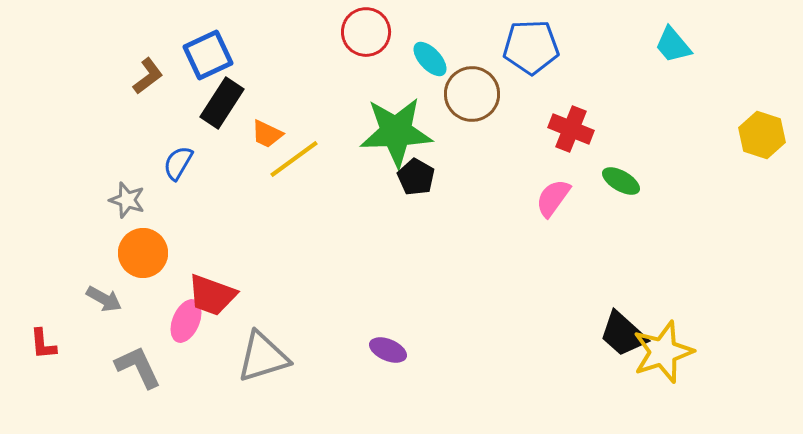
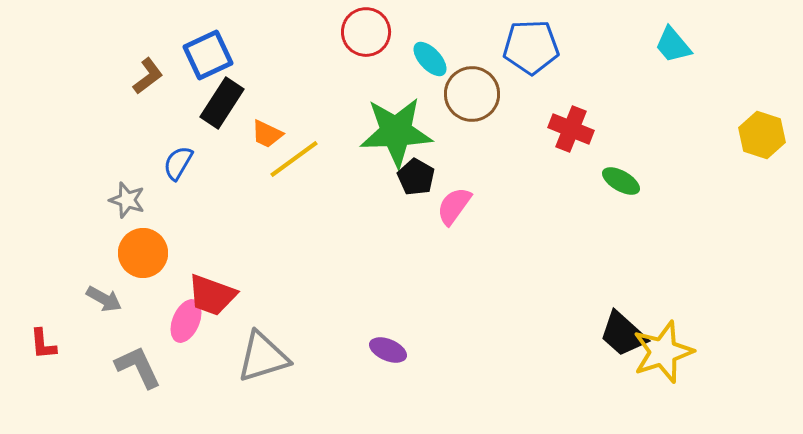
pink semicircle: moved 99 px left, 8 px down
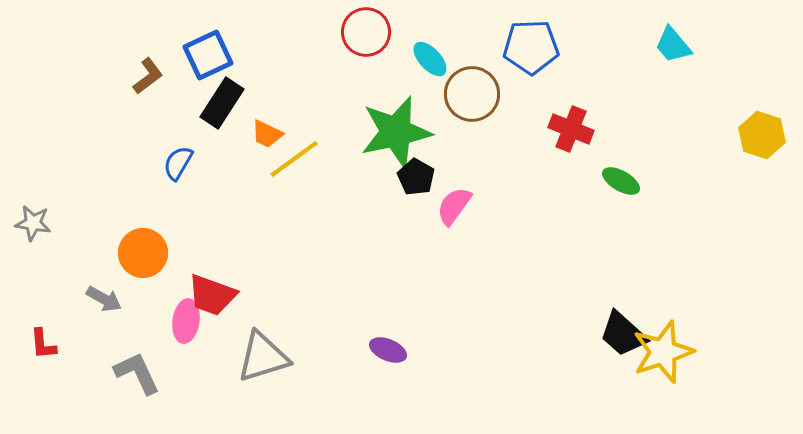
green star: rotated 10 degrees counterclockwise
gray star: moved 94 px left, 23 px down; rotated 9 degrees counterclockwise
pink ellipse: rotated 15 degrees counterclockwise
gray L-shape: moved 1 px left, 6 px down
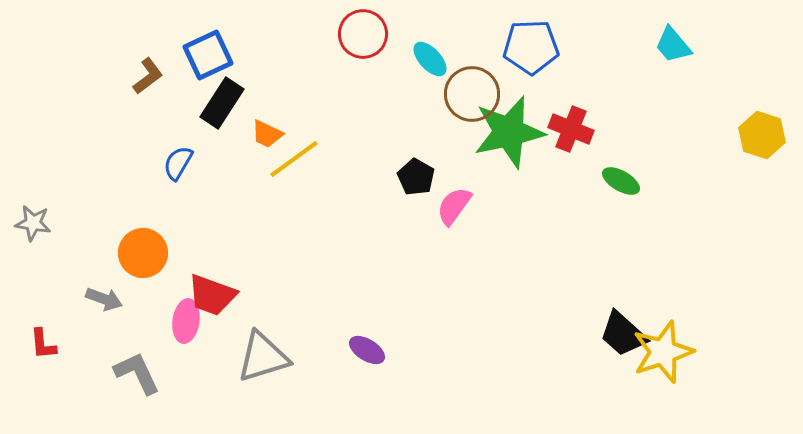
red circle: moved 3 px left, 2 px down
green star: moved 113 px right
gray arrow: rotated 9 degrees counterclockwise
purple ellipse: moved 21 px left; rotated 9 degrees clockwise
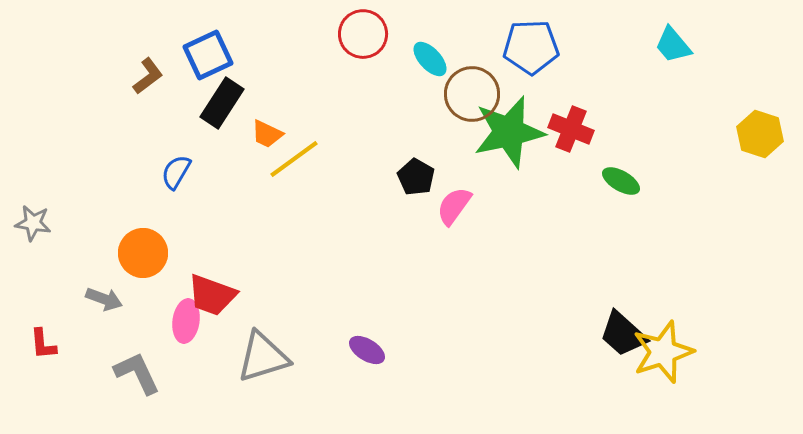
yellow hexagon: moved 2 px left, 1 px up
blue semicircle: moved 2 px left, 9 px down
